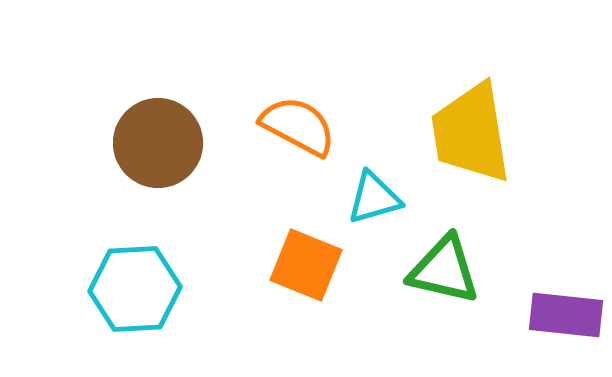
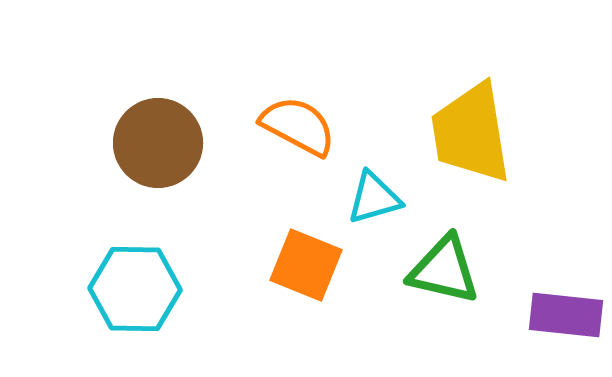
cyan hexagon: rotated 4 degrees clockwise
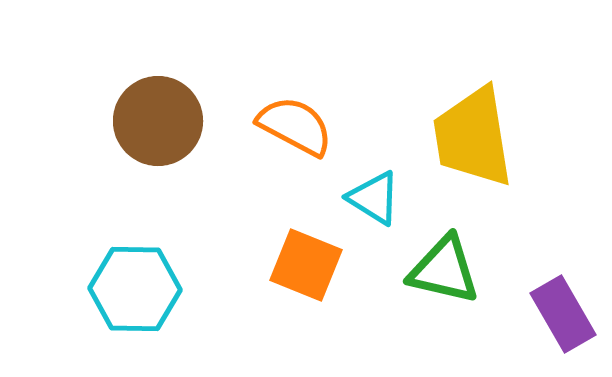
orange semicircle: moved 3 px left
yellow trapezoid: moved 2 px right, 4 px down
brown circle: moved 22 px up
cyan triangle: rotated 48 degrees clockwise
purple rectangle: moved 3 px left, 1 px up; rotated 54 degrees clockwise
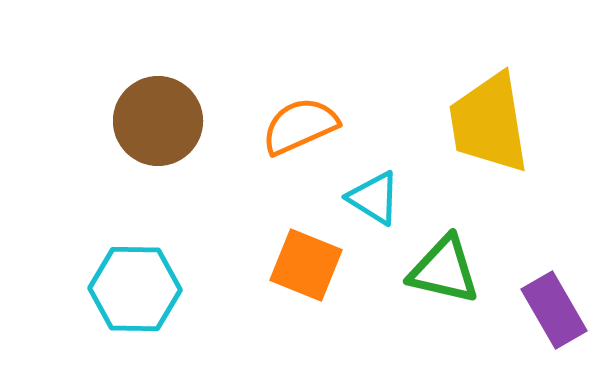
orange semicircle: moved 5 px right; rotated 52 degrees counterclockwise
yellow trapezoid: moved 16 px right, 14 px up
purple rectangle: moved 9 px left, 4 px up
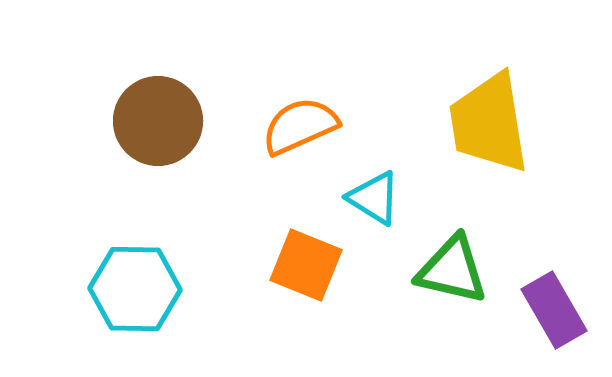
green triangle: moved 8 px right
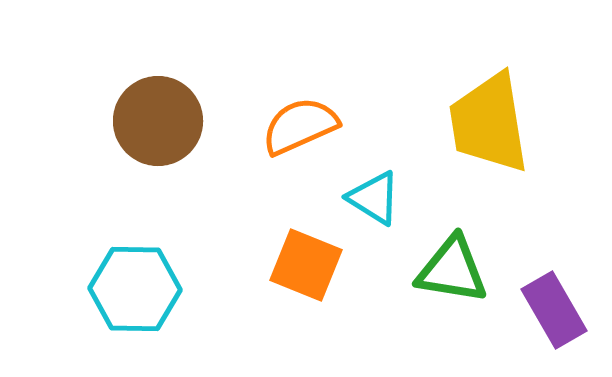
green triangle: rotated 4 degrees counterclockwise
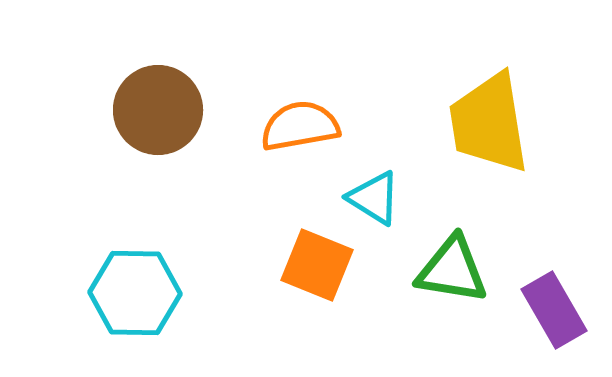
brown circle: moved 11 px up
orange semicircle: rotated 14 degrees clockwise
orange square: moved 11 px right
cyan hexagon: moved 4 px down
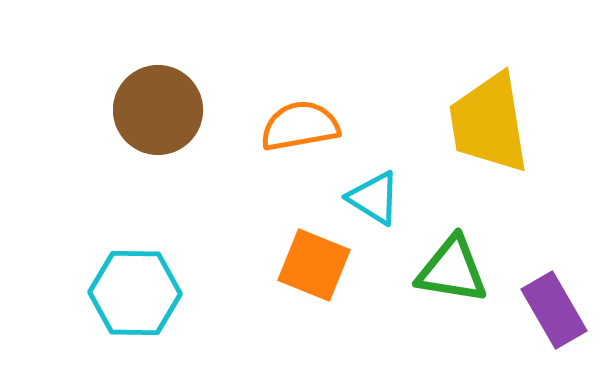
orange square: moved 3 px left
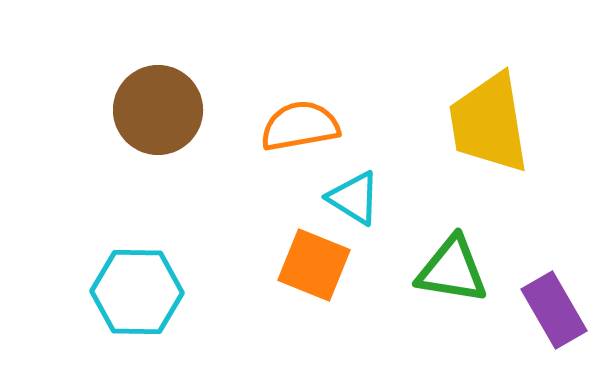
cyan triangle: moved 20 px left
cyan hexagon: moved 2 px right, 1 px up
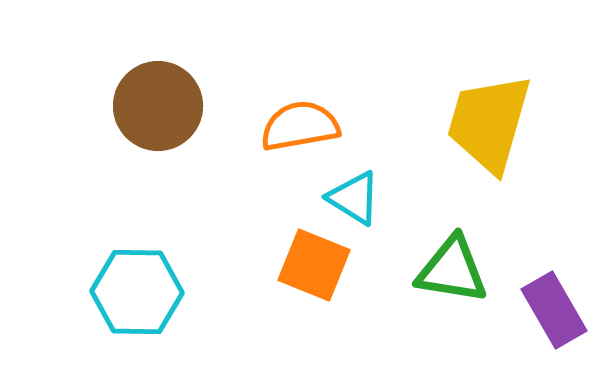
brown circle: moved 4 px up
yellow trapezoid: rotated 25 degrees clockwise
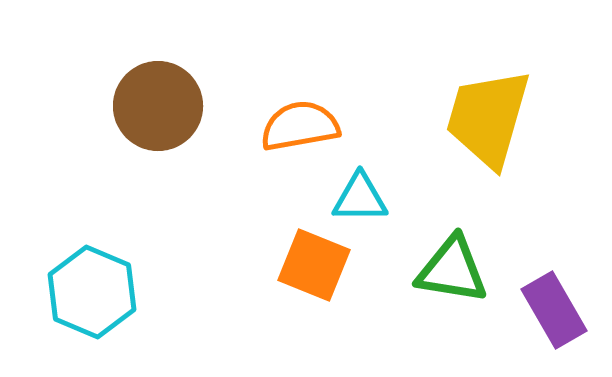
yellow trapezoid: moved 1 px left, 5 px up
cyan triangle: moved 6 px right; rotated 32 degrees counterclockwise
cyan hexagon: moved 45 px left; rotated 22 degrees clockwise
